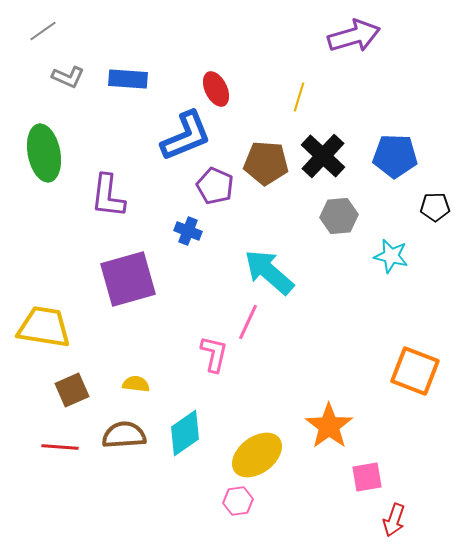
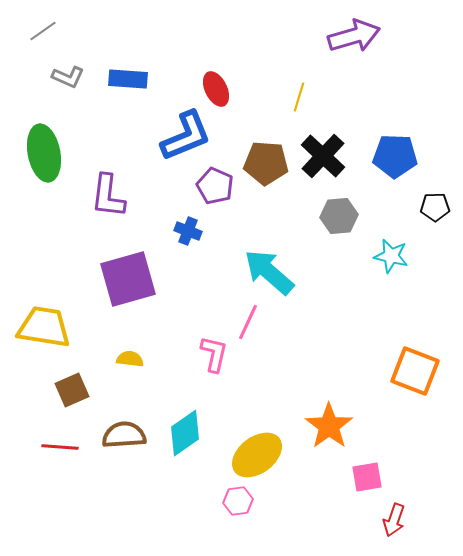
yellow semicircle: moved 6 px left, 25 px up
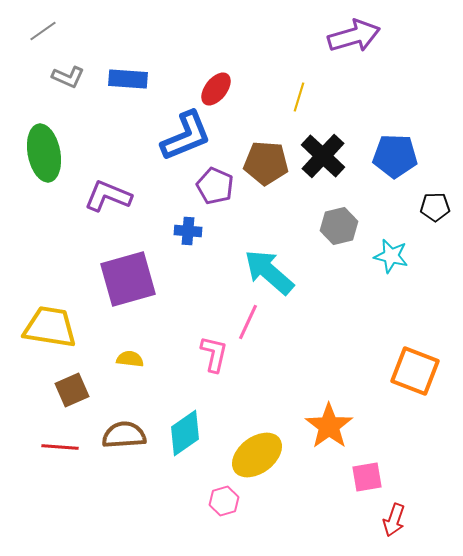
red ellipse: rotated 64 degrees clockwise
purple L-shape: rotated 105 degrees clockwise
gray hexagon: moved 10 px down; rotated 9 degrees counterclockwise
blue cross: rotated 16 degrees counterclockwise
yellow trapezoid: moved 6 px right
pink hexagon: moved 14 px left; rotated 8 degrees counterclockwise
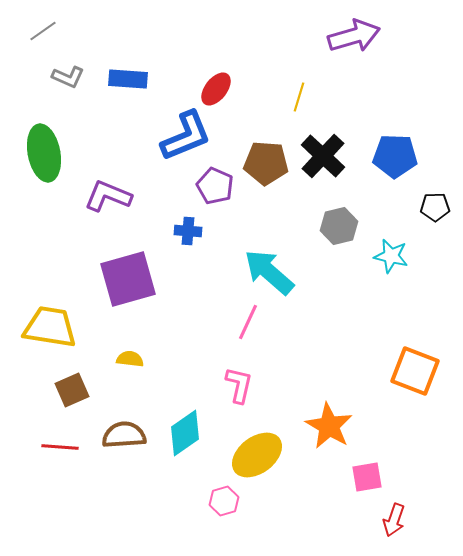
pink L-shape: moved 25 px right, 31 px down
orange star: rotated 6 degrees counterclockwise
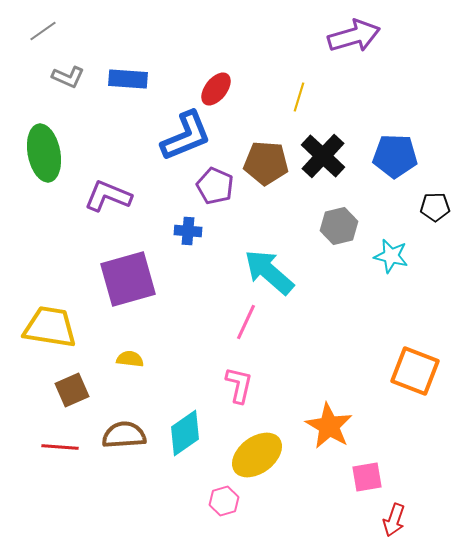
pink line: moved 2 px left
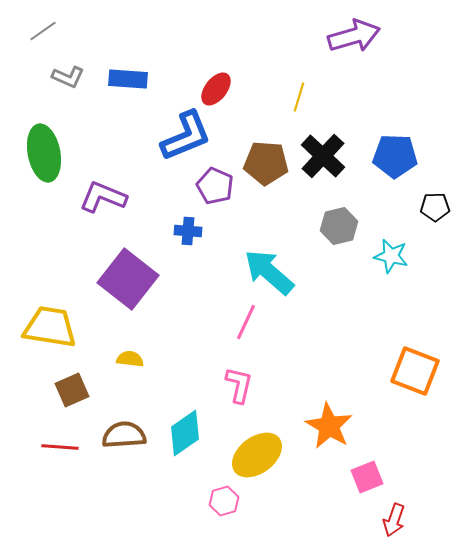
purple L-shape: moved 5 px left, 1 px down
purple square: rotated 36 degrees counterclockwise
pink square: rotated 12 degrees counterclockwise
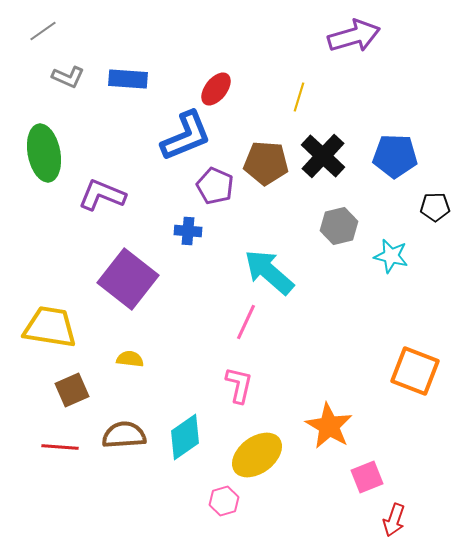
purple L-shape: moved 1 px left, 2 px up
cyan diamond: moved 4 px down
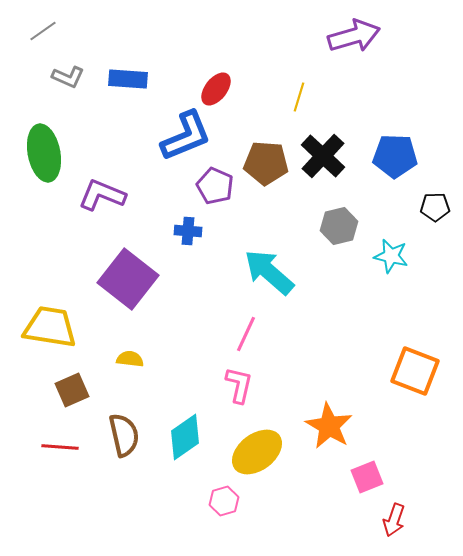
pink line: moved 12 px down
brown semicircle: rotated 81 degrees clockwise
yellow ellipse: moved 3 px up
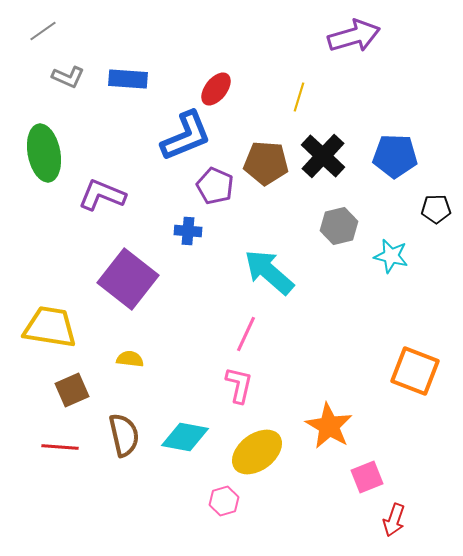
black pentagon: moved 1 px right, 2 px down
cyan diamond: rotated 45 degrees clockwise
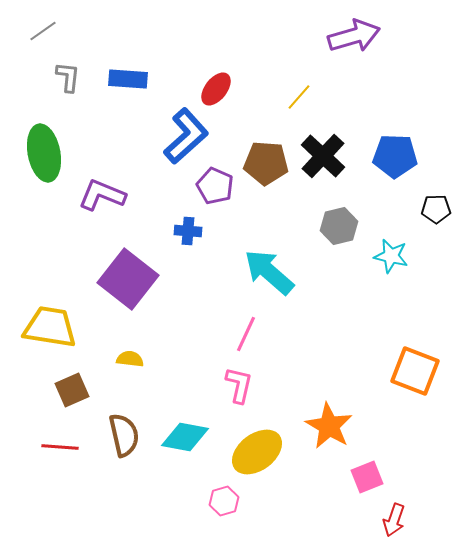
gray L-shape: rotated 108 degrees counterclockwise
yellow line: rotated 24 degrees clockwise
blue L-shape: rotated 20 degrees counterclockwise
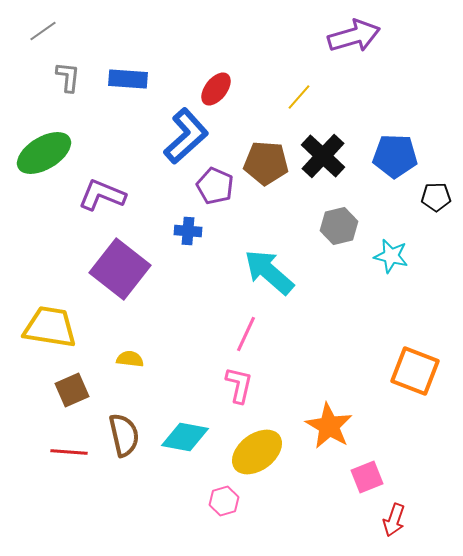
green ellipse: rotated 70 degrees clockwise
black pentagon: moved 12 px up
purple square: moved 8 px left, 10 px up
red line: moved 9 px right, 5 px down
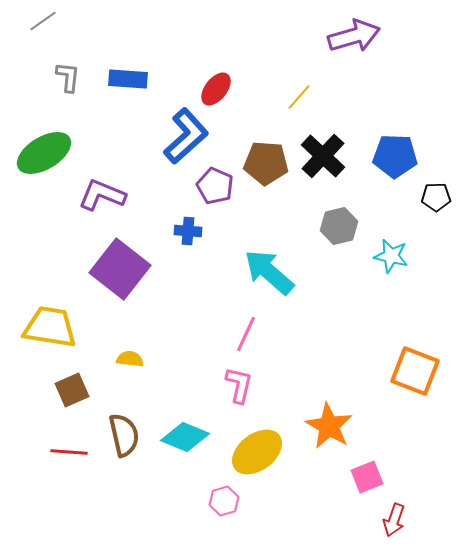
gray line: moved 10 px up
cyan diamond: rotated 12 degrees clockwise
